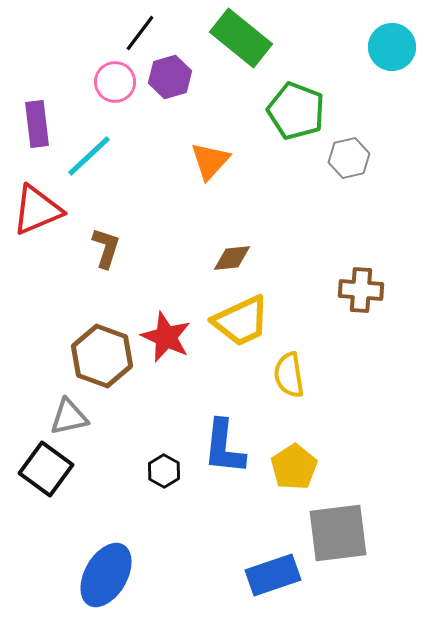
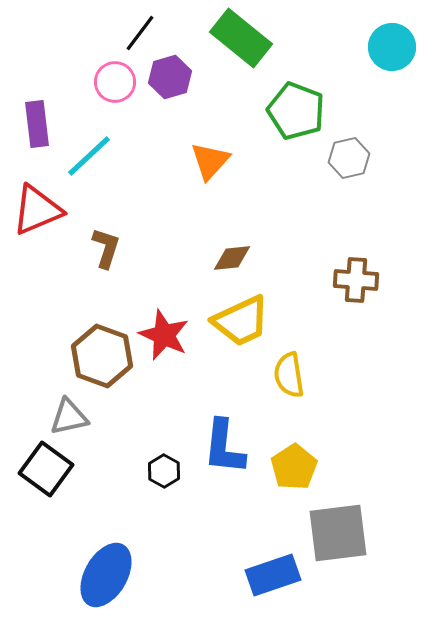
brown cross: moved 5 px left, 10 px up
red star: moved 2 px left, 2 px up
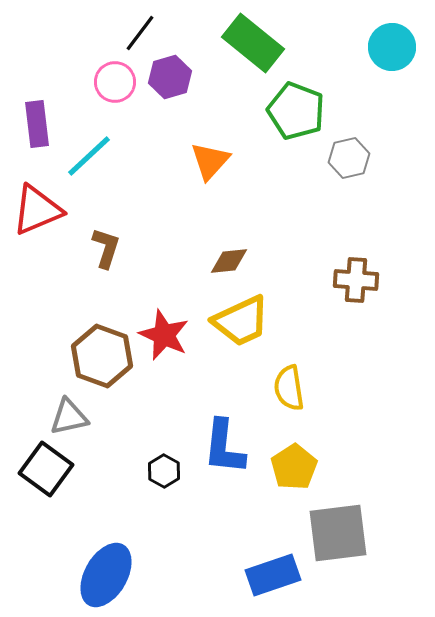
green rectangle: moved 12 px right, 5 px down
brown diamond: moved 3 px left, 3 px down
yellow semicircle: moved 13 px down
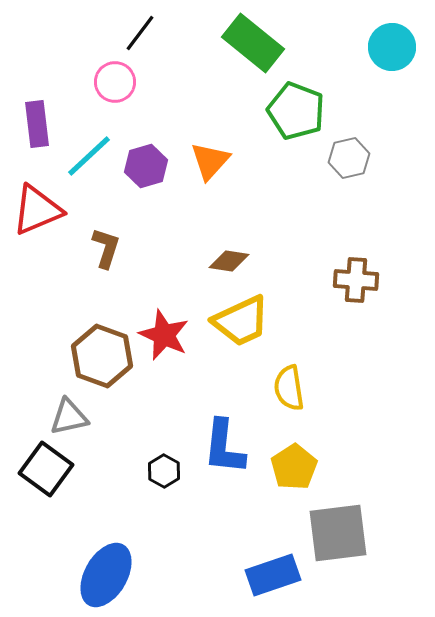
purple hexagon: moved 24 px left, 89 px down
brown diamond: rotated 15 degrees clockwise
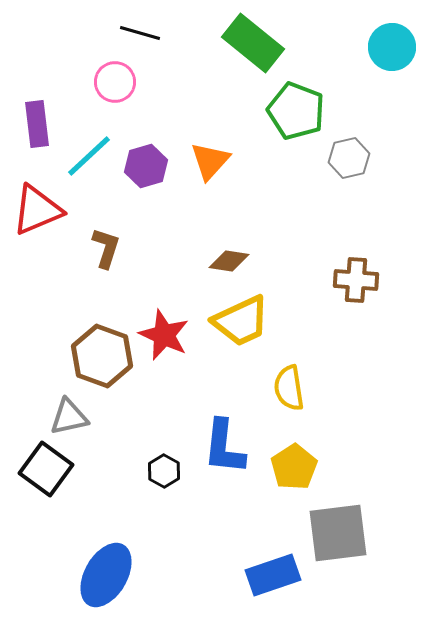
black line: rotated 69 degrees clockwise
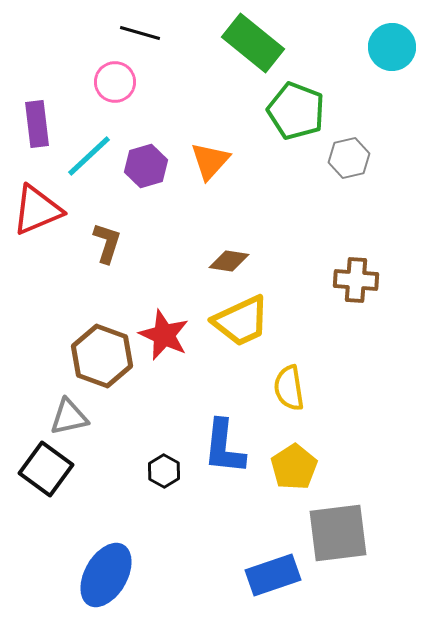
brown L-shape: moved 1 px right, 5 px up
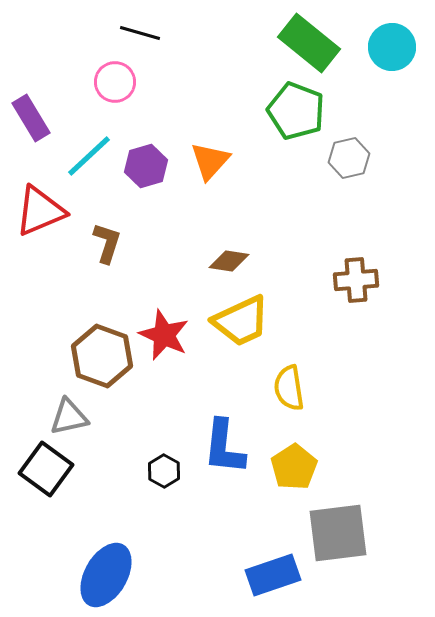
green rectangle: moved 56 px right
purple rectangle: moved 6 px left, 6 px up; rotated 24 degrees counterclockwise
red triangle: moved 3 px right, 1 px down
brown cross: rotated 9 degrees counterclockwise
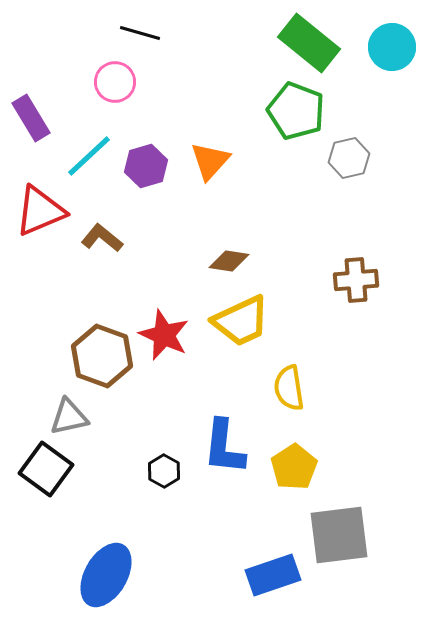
brown L-shape: moved 5 px left, 5 px up; rotated 69 degrees counterclockwise
gray square: moved 1 px right, 2 px down
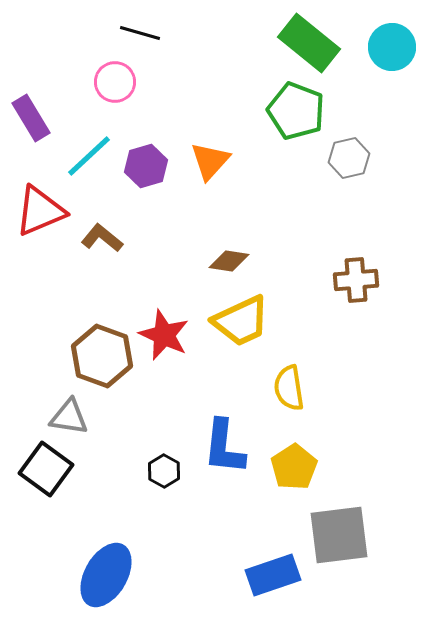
gray triangle: rotated 21 degrees clockwise
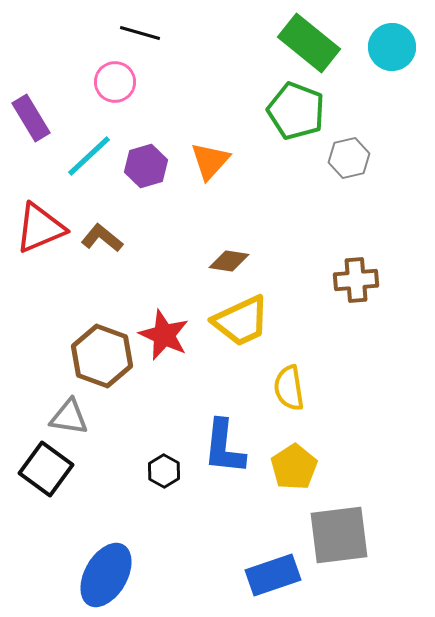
red triangle: moved 17 px down
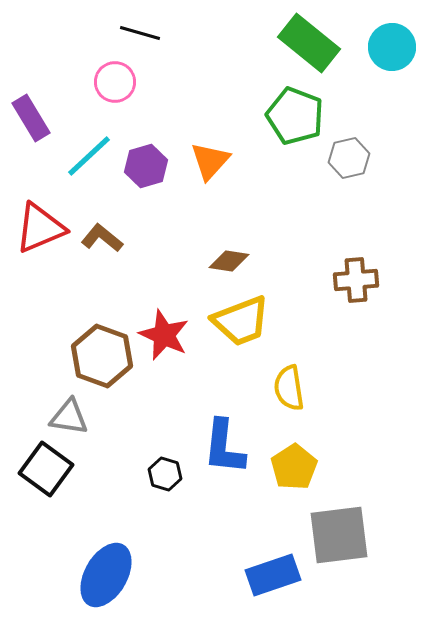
green pentagon: moved 1 px left, 5 px down
yellow trapezoid: rotated 4 degrees clockwise
black hexagon: moved 1 px right, 3 px down; rotated 12 degrees counterclockwise
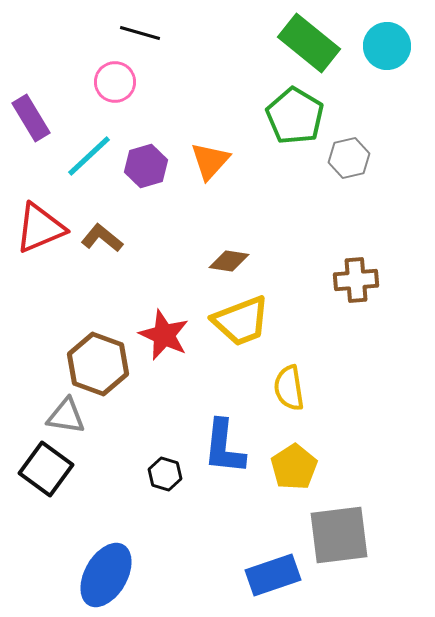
cyan circle: moved 5 px left, 1 px up
green pentagon: rotated 10 degrees clockwise
brown hexagon: moved 4 px left, 8 px down
gray triangle: moved 3 px left, 1 px up
